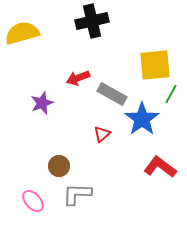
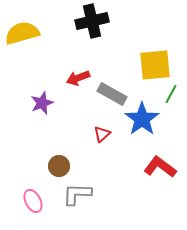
pink ellipse: rotated 15 degrees clockwise
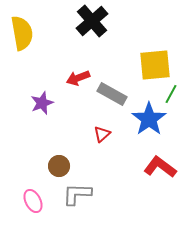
black cross: rotated 28 degrees counterclockwise
yellow semicircle: rotated 96 degrees clockwise
blue star: moved 7 px right
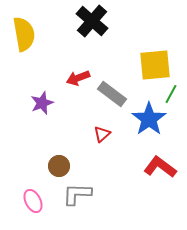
black cross: rotated 8 degrees counterclockwise
yellow semicircle: moved 2 px right, 1 px down
gray rectangle: rotated 8 degrees clockwise
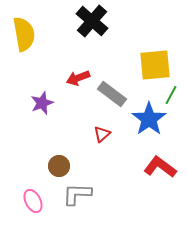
green line: moved 1 px down
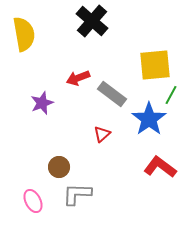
brown circle: moved 1 px down
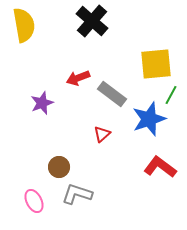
yellow semicircle: moved 9 px up
yellow square: moved 1 px right, 1 px up
blue star: rotated 16 degrees clockwise
gray L-shape: rotated 16 degrees clockwise
pink ellipse: moved 1 px right
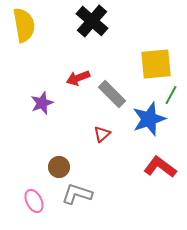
gray rectangle: rotated 8 degrees clockwise
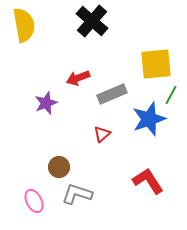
gray rectangle: rotated 68 degrees counterclockwise
purple star: moved 4 px right
red L-shape: moved 12 px left, 14 px down; rotated 20 degrees clockwise
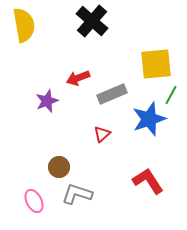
purple star: moved 1 px right, 2 px up
